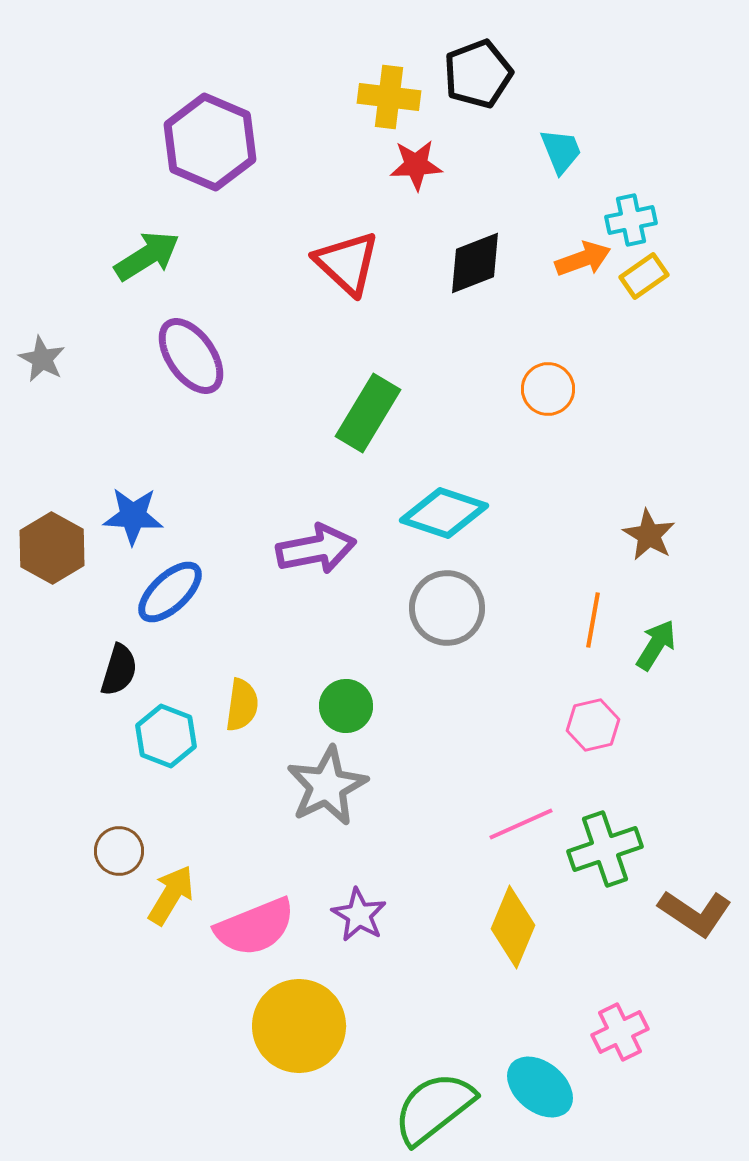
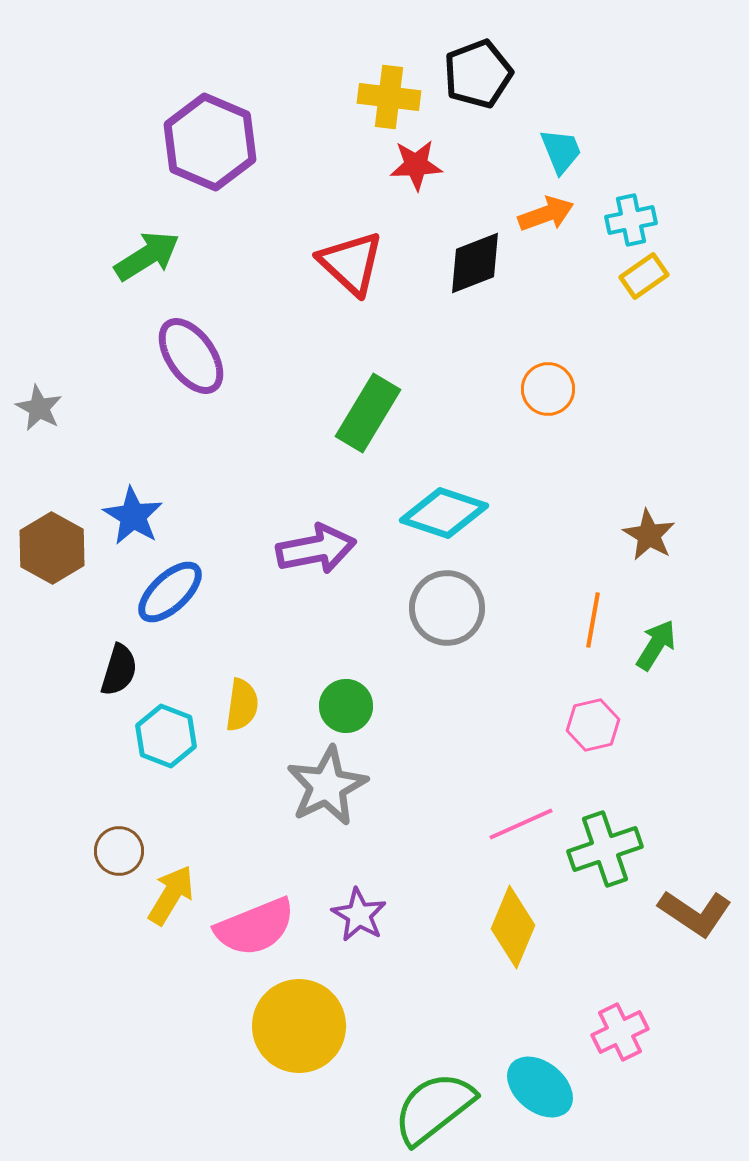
orange arrow at (583, 259): moved 37 px left, 45 px up
red triangle at (347, 263): moved 4 px right
gray star at (42, 359): moved 3 px left, 49 px down
blue star at (133, 516): rotated 28 degrees clockwise
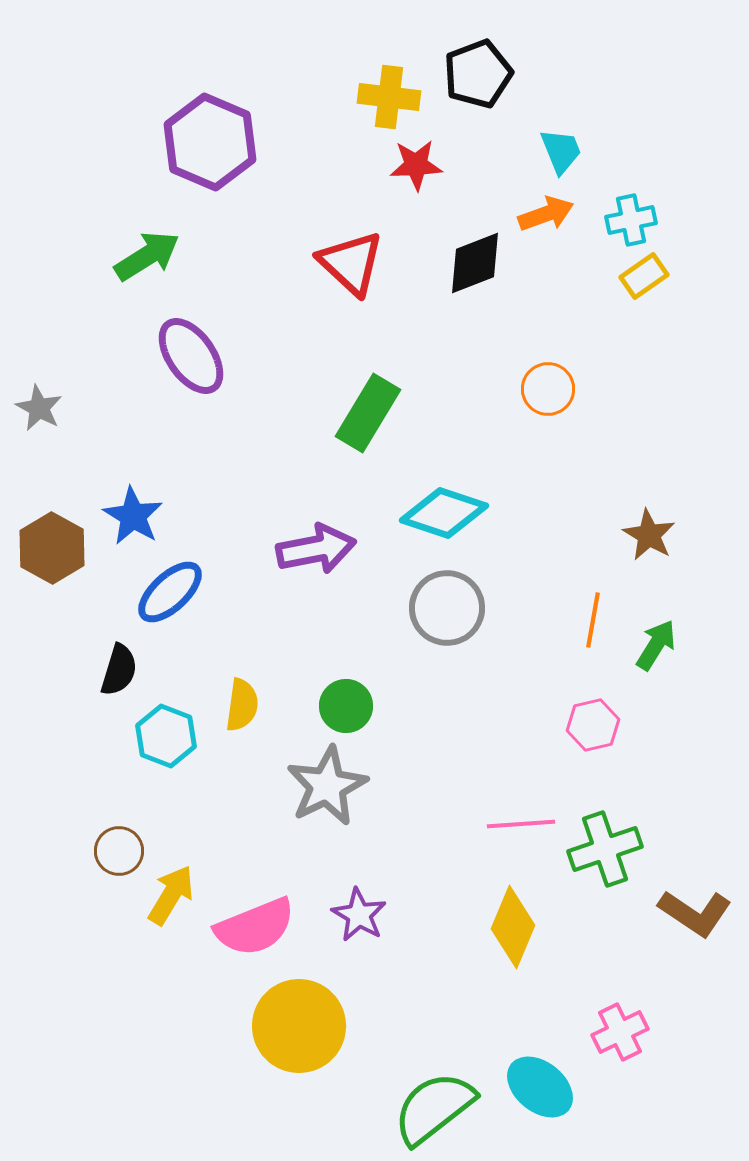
pink line at (521, 824): rotated 20 degrees clockwise
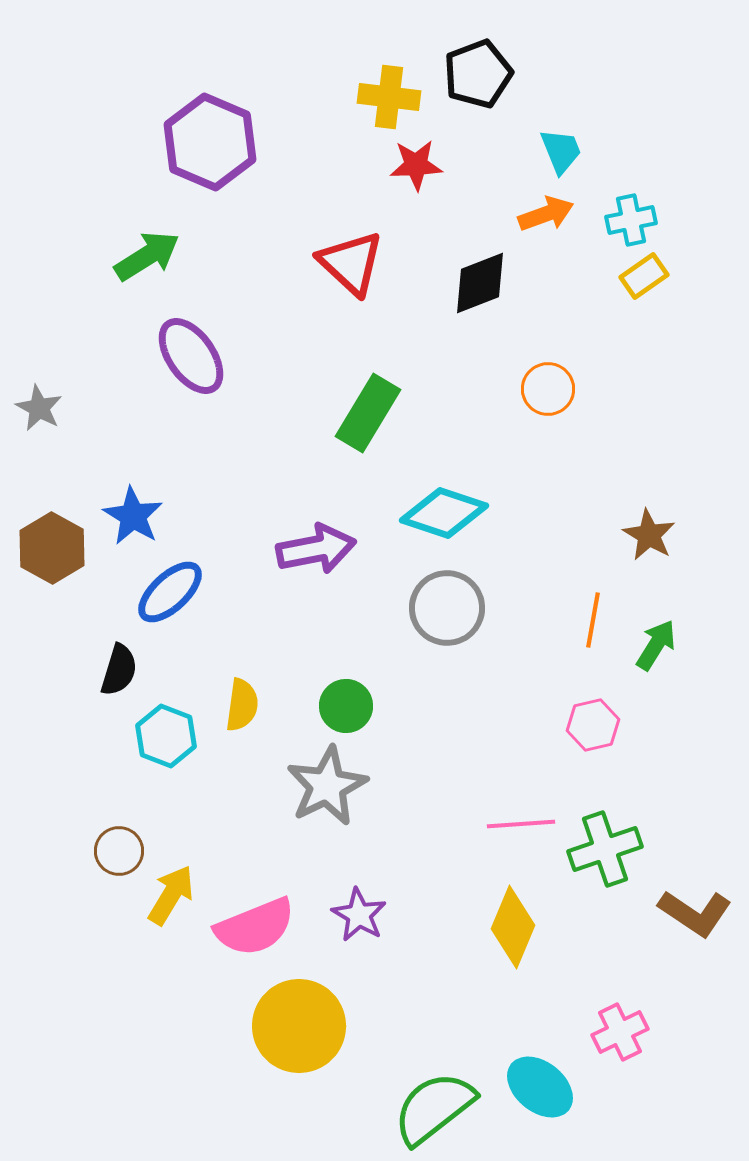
black diamond at (475, 263): moved 5 px right, 20 px down
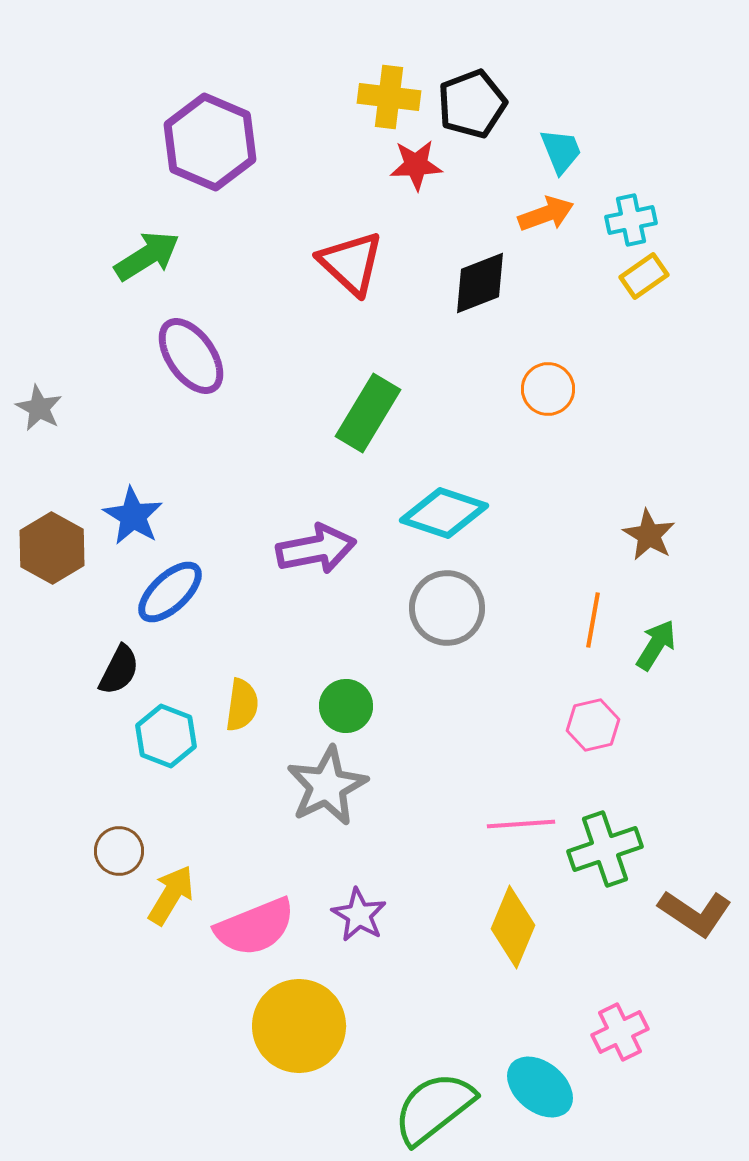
black pentagon at (478, 74): moved 6 px left, 30 px down
black semicircle at (119, 670): rotated 10 degrees clockwise
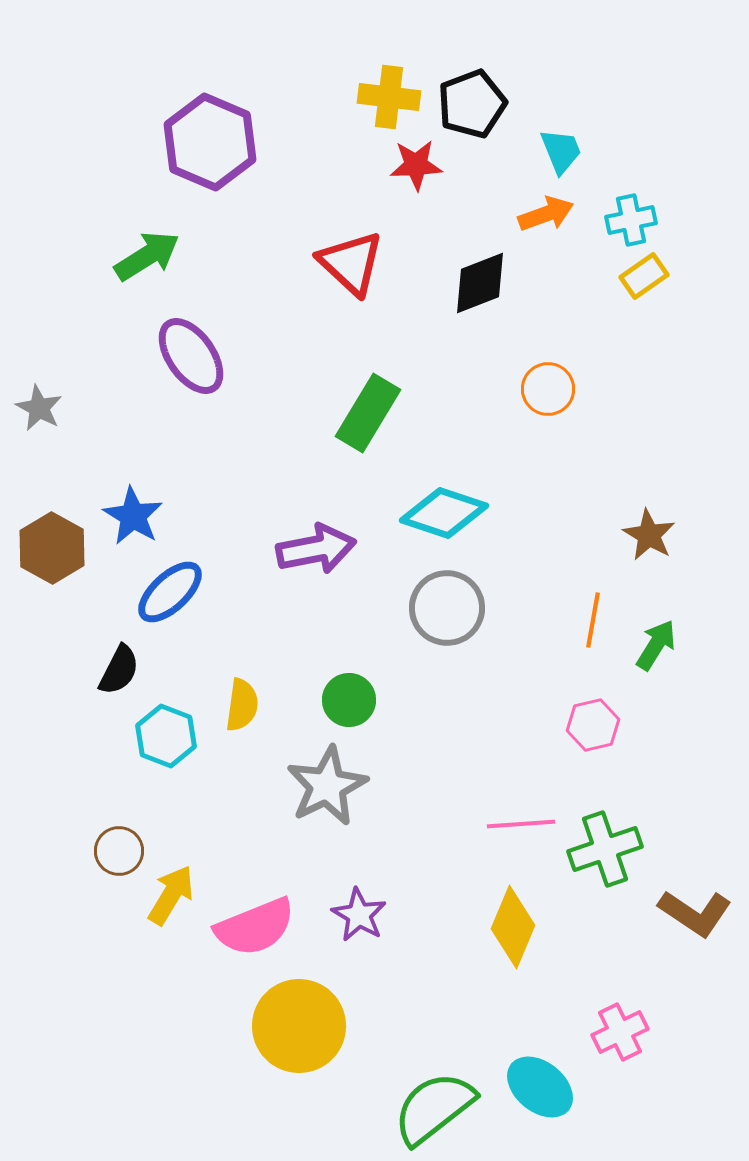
green circle at (346, 706): moved 3 px right, 6 px up
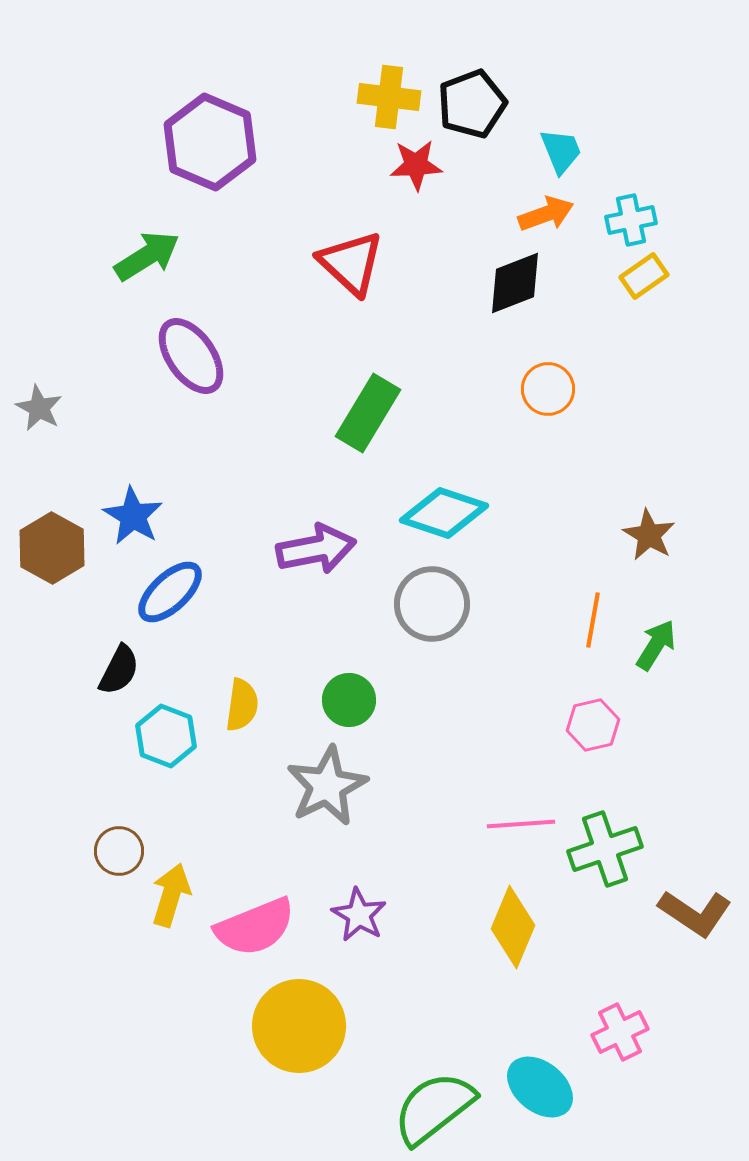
black diamond at (480, 283): moved 35 px right
gray circle at (447, 608): moved 15 px left, 4 px up
yellow arrow at (171, 895): rotated 14 degrees counterclockwise
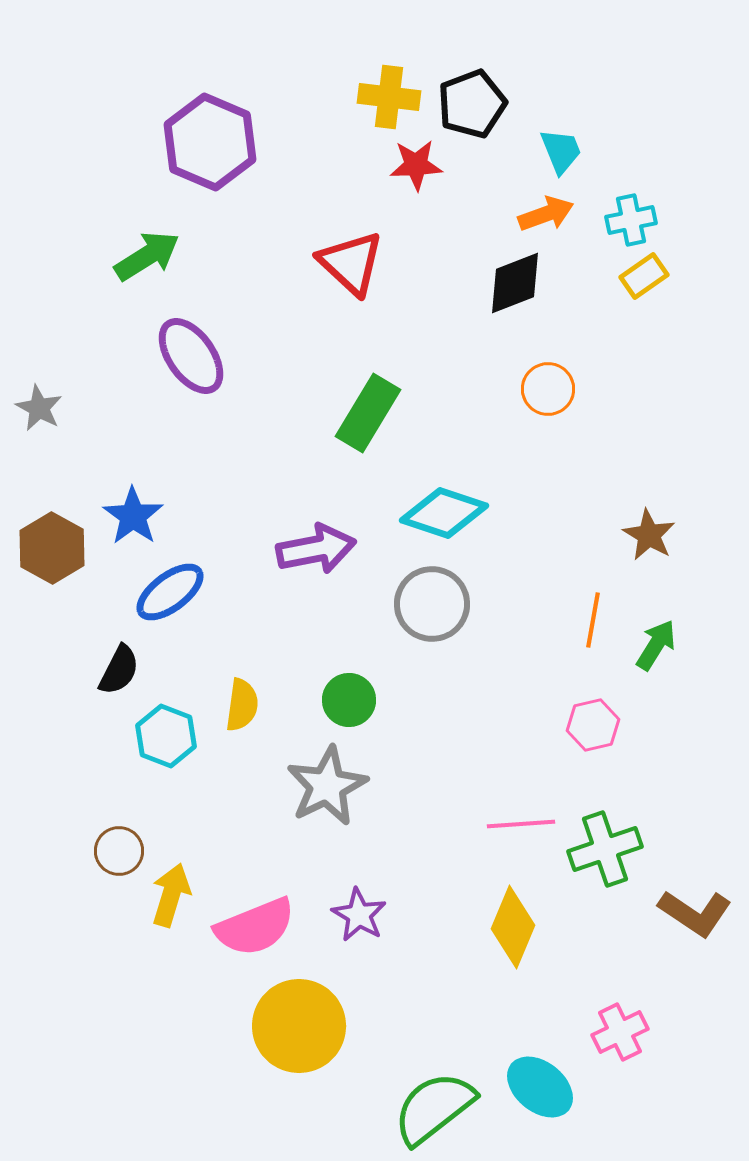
blue star at (133, 516): rotated 4 degrees clockwise
blue ellipse at (170, 592): rotated 6 degrees clockwise
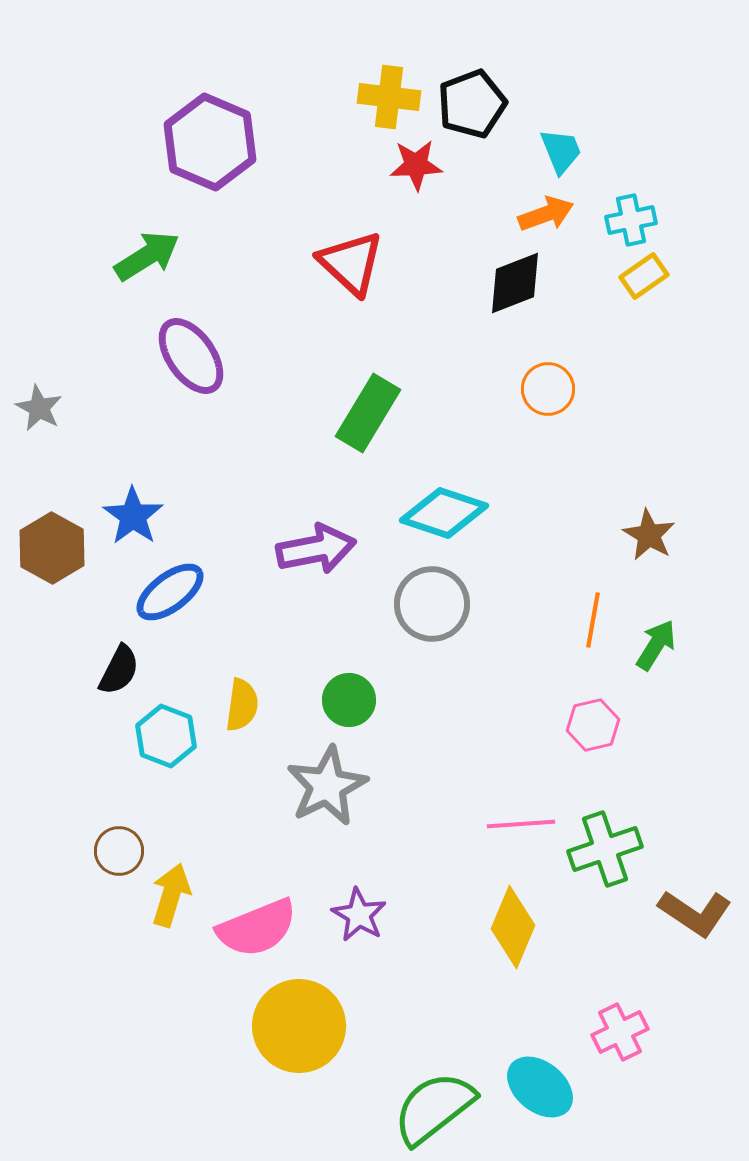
pink semicircle at (255, 927): moved 2 px right, 1 px down
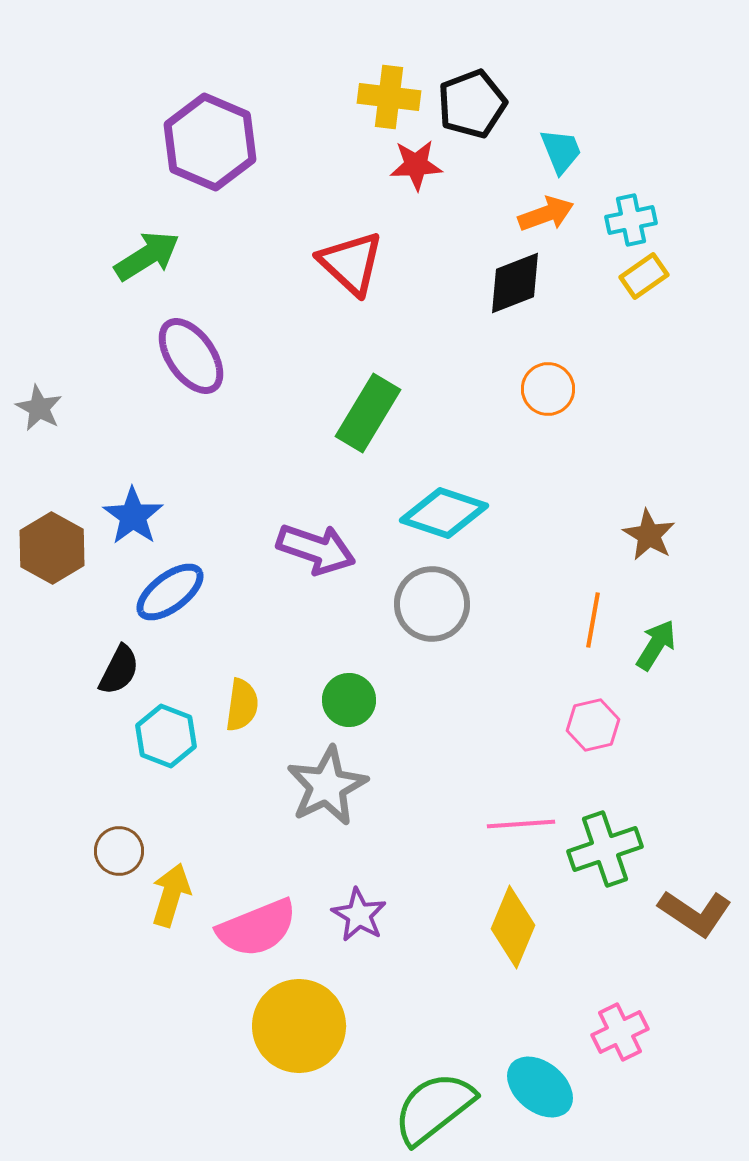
purple arrow at (316, 549): rotated 30 degrees clockwise
